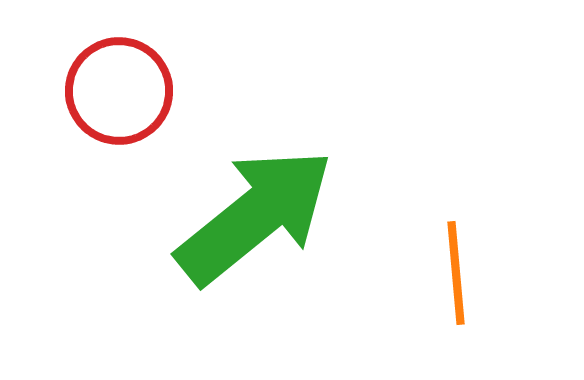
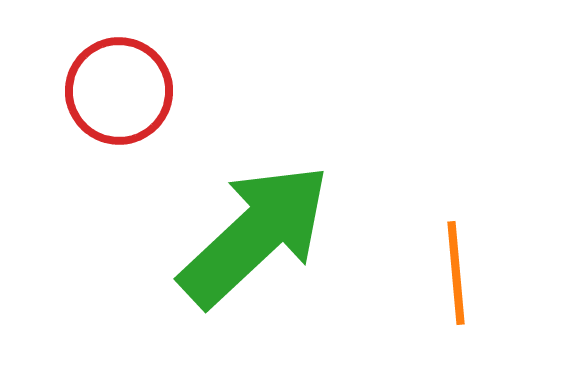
green arrow: moved 19 px down; rotated 4 degrees counterclockwise
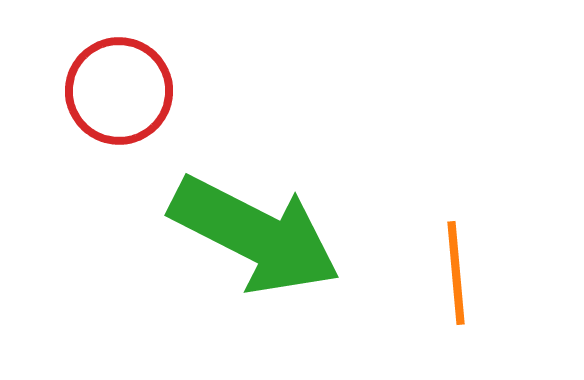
green arrow: rotated 70 degrees clockwise
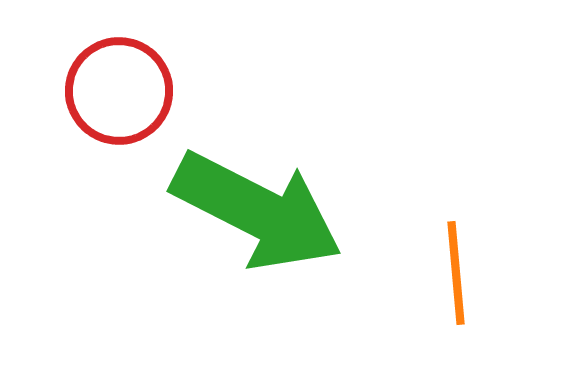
green arrow: moved 2 px right, 24 px up
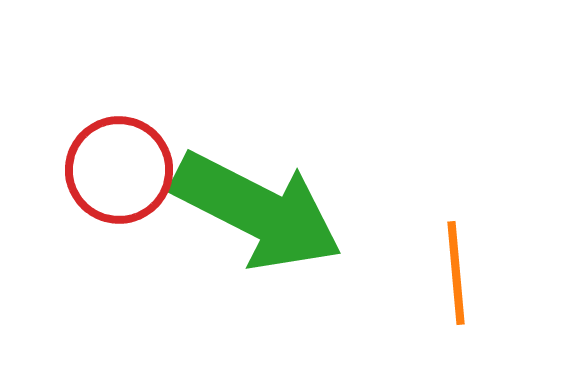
red circle: moved 79 px down
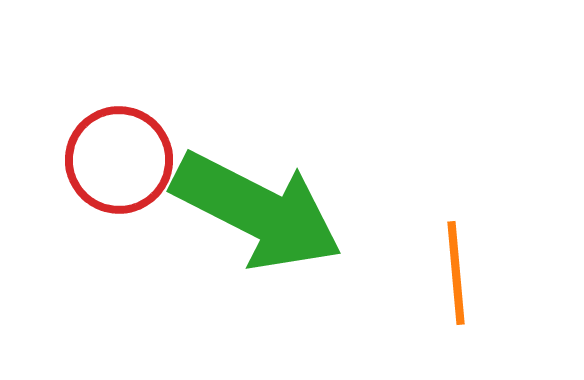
red circle: moved 10 px up
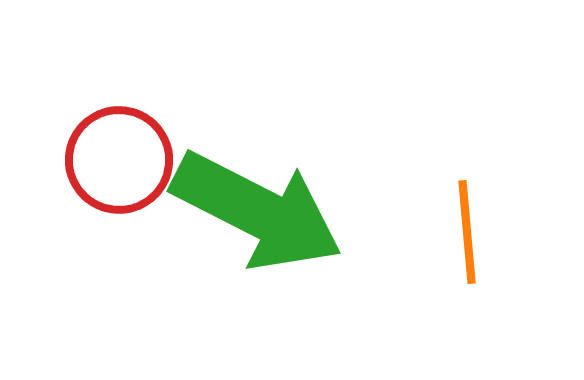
orange line: moved 11 px right, 41 px up
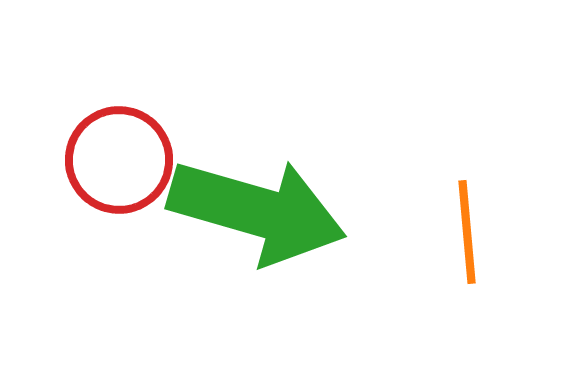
green arrow: rotated 11 degrees counterclockwise
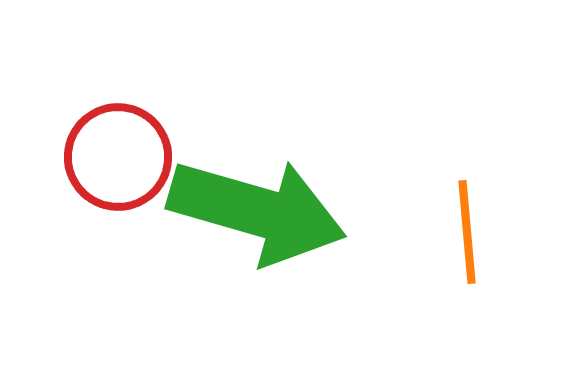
red circle: moved 1 px left, 3 px up
